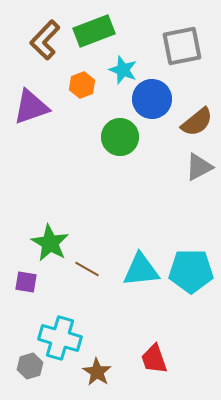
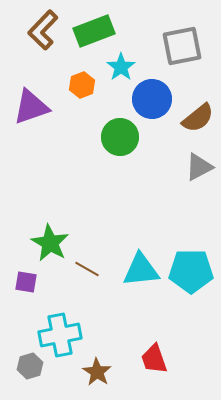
brown L-shape: moved 2 px left, 10 px up
cyan star: moved 2 px left, 3 px up; rotated 16 degrees clockwise
brown semicircle: moved 1 px right, 4 px up
cyan cross: moved 3 px up; rotated 27 degrees counterclockwise
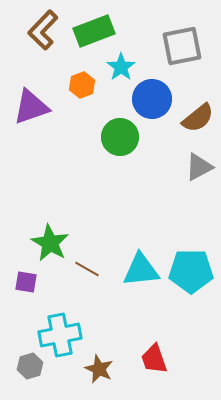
brown star: moved 2 px right, 3 px up; rotated 8 degrees counterclockwise
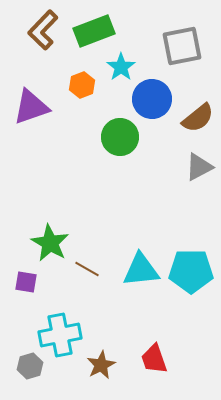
brown star: moved 2 px right, 4 px up; rotated 20 degrees clockwise
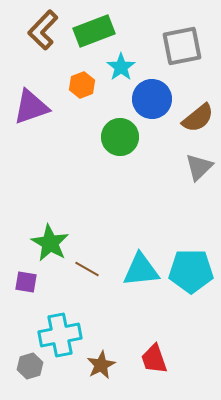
gray triangle: rotated 16 degrees counterclockwise
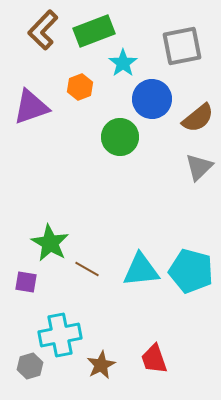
cyan star: moved 2 px right, 4 px up
orange hexagon: moved 2 px left, 2 px down
cyan pentagon: rotated 15 degrees clockwise
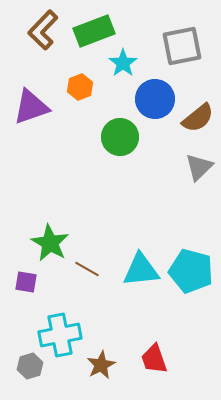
blue circle: moved 3 px right
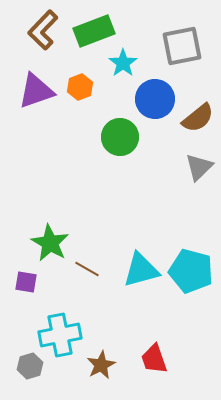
purple triangle: moved 5 px right, 16 px up
cyan triangle: rotated 9 degrees counterclockwise
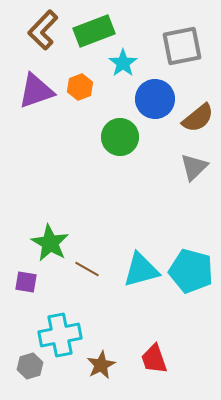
gray triangle: moved 5 px left
